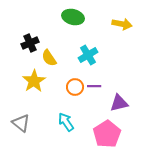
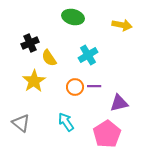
yellow arrow: moved 1 px down
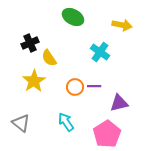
green ellipse: rotated 15 degrees clockwise
cyan cross: moved 12 px right, 3 px up; rotated 24 degrees counterclockwise
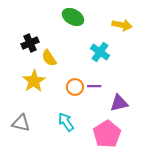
gray triangle: rotated 24 degrees counterclockwise
